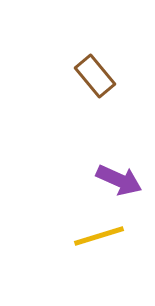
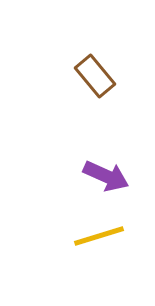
purple arrow: moved 13 px left, 4 px up
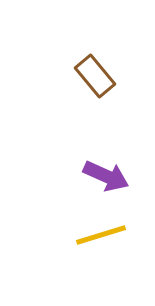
yellow line: moved 2 px right, 1 px up
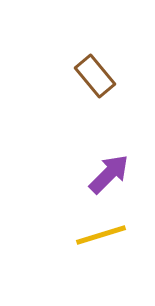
purple arrow: moved 3 px right, 2 px up; rotated 69 degrees counterclockwise
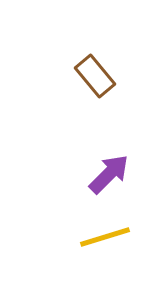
yellow line: moved 4 px right, 2 px down
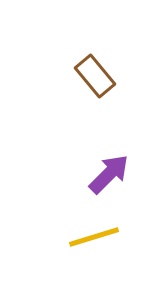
yellow line: moved 11 px left
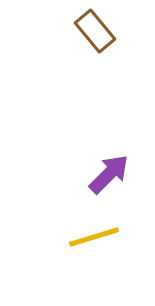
brown rectangle: moved 45 px up
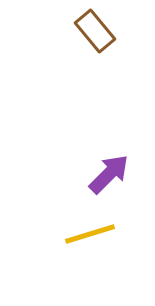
yellow line: moved 4 px left, 3 px up
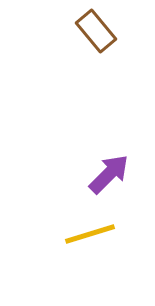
brown rectangle: moved 1 px right
